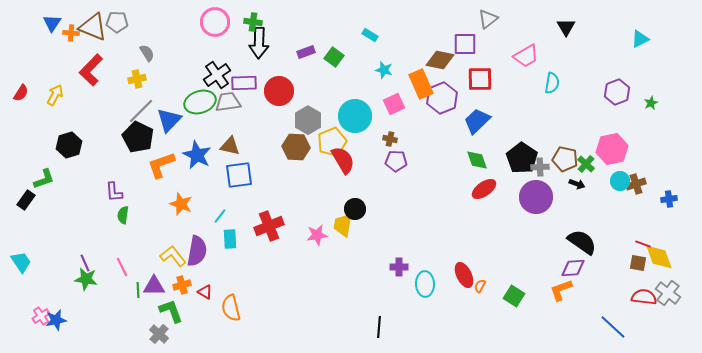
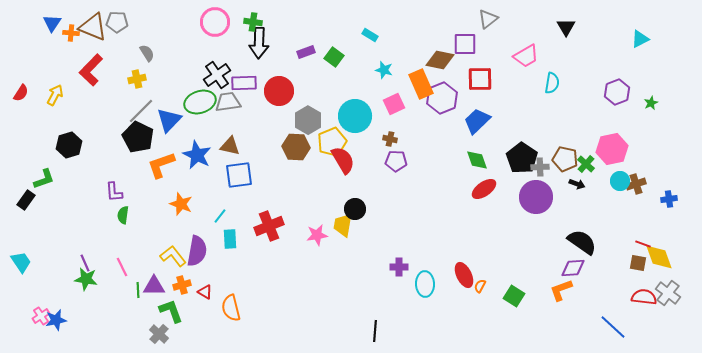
black line at (379, 327): moved 4 px left, 4 px down
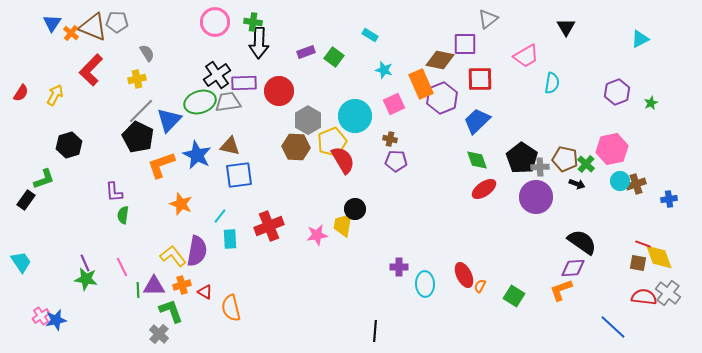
orange cross at (71, 33): rotated 35 degrees clockwise
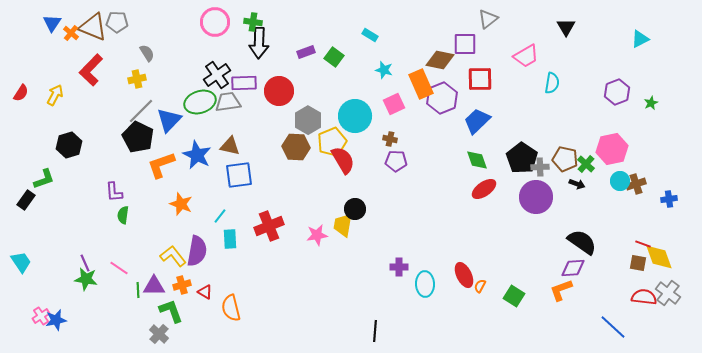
pink line at (122, 267): moved 3 px left, 1 px down; rotated 30 degrees counterclockwise
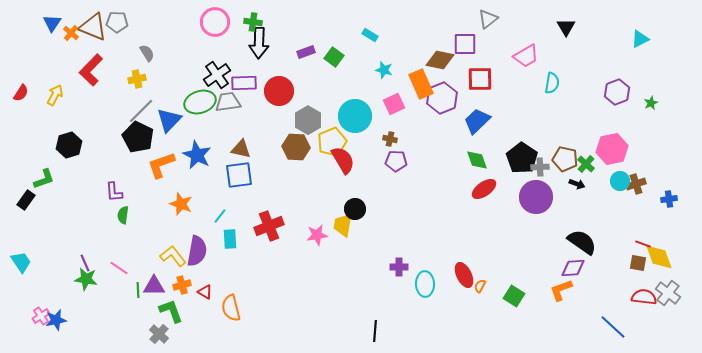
brown triangle at (230, 146): moved 11 px right, 3 px down
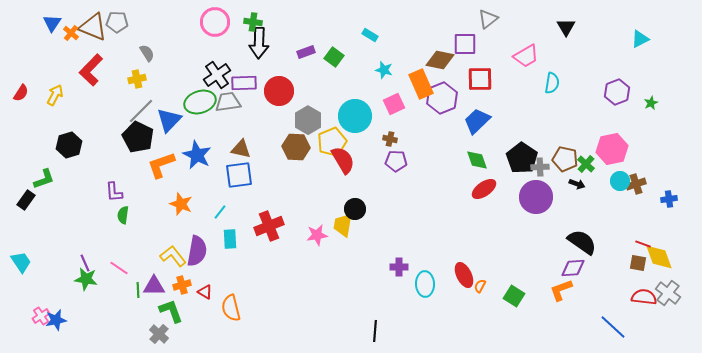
cyan line at (220, 216): moved 4 px up
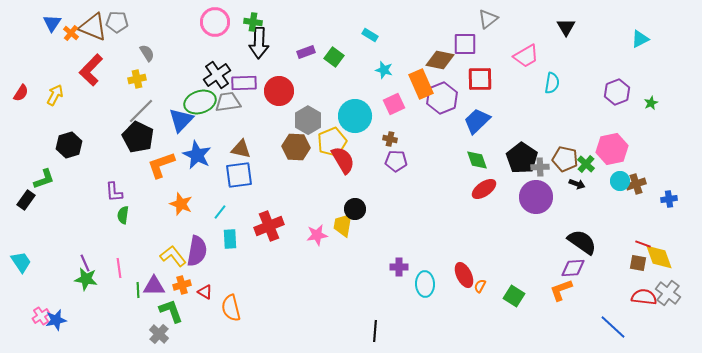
blue triangle at (169, 120): moved 12 px right
pink line at (119, 268): rotated 48 degrees clockwise
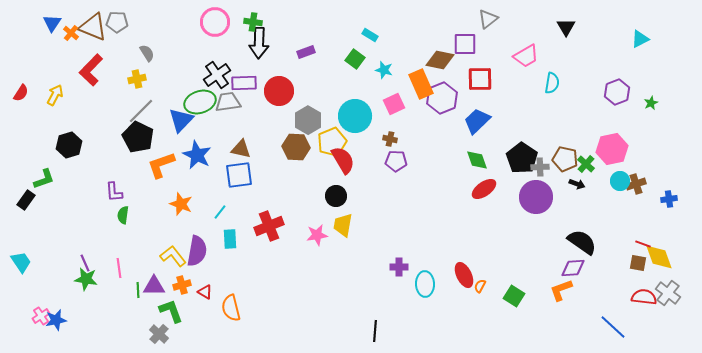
green square at (334, 57): moved 21 px right, 2 px down
black circle at (355, 209): moved 19 px left, 13 px up
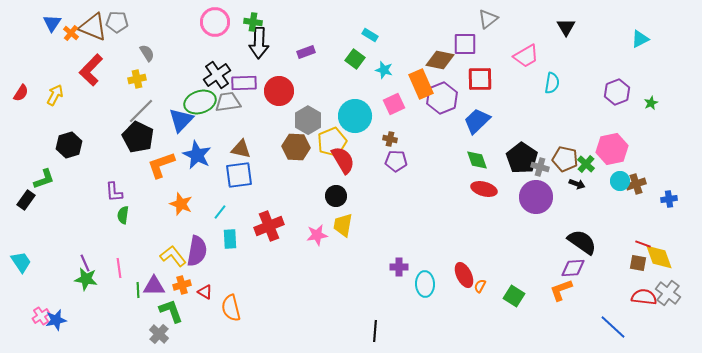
gray cross at (540, 167): rotated 18 degrees clockwise
red ellipse at (484, 189): rotated 50 degrees clockwise
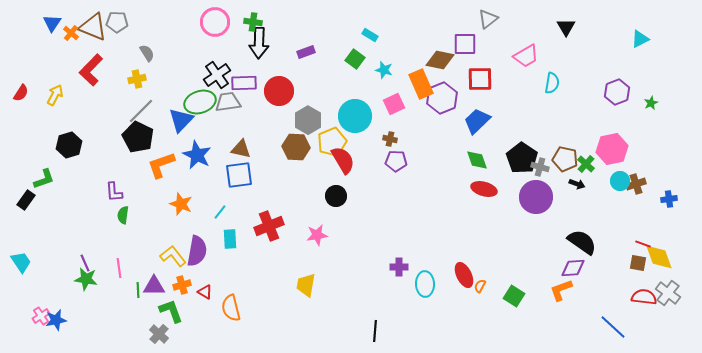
yellow trapezoid at (343, 225): moved 37 px left, 60 px down
